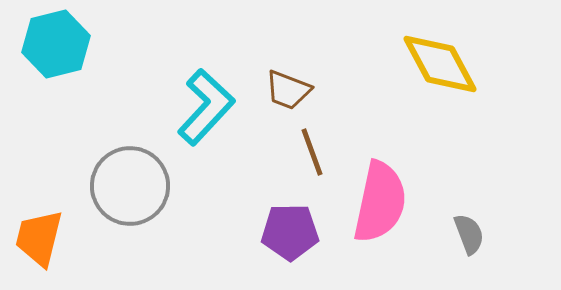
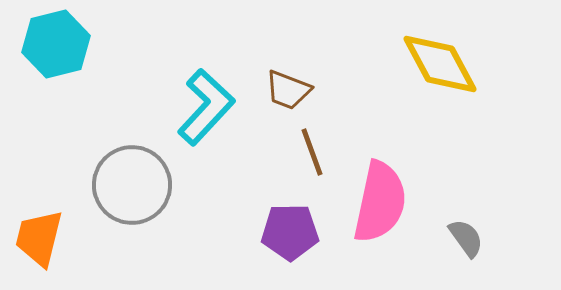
gray circle: moved 2 px right, 1 px up
gray semicircle: moved 3 px left, 4 px down; rotated 15 degrees counterclockwise
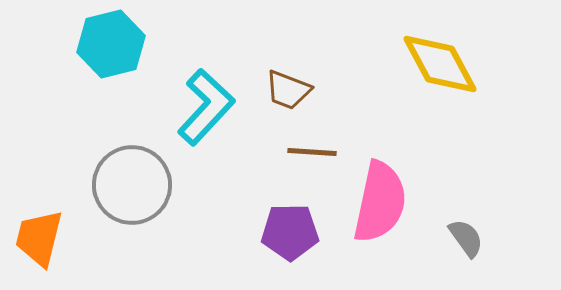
cyan hexagon: moved 55 px right
brown line: rotated 66 degrees counterclockwise
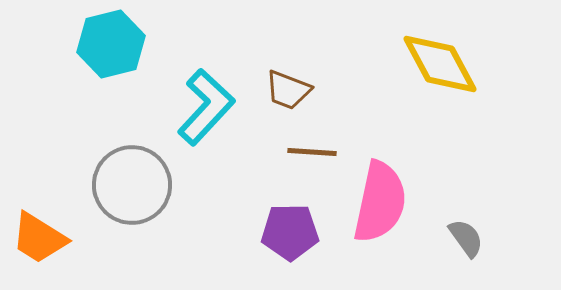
orange trapezoid: rotated 72 degrees counterclockwise
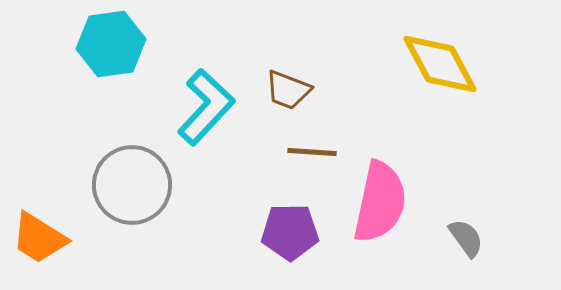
cyan hexagon: rotated 6 degrees clockwise
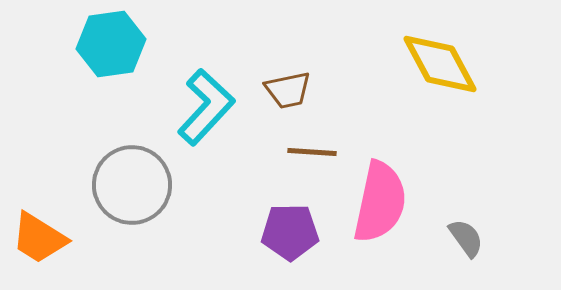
brown trapezoid: rotated 33 degrees counterclockwise
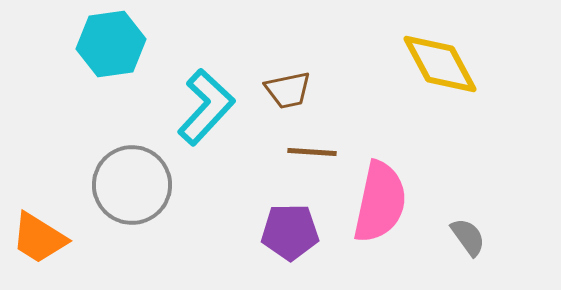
gray semicircle: moved 2 px right, 1 px up
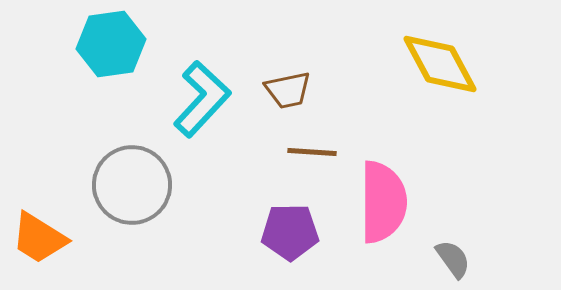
cyan L-shape: moved 4 px left, 8 px up
pink semicircle: moved 3 px right; rotated 12 degrees counterclockwise
gray semicircle: moved 15 px left, 22 px down
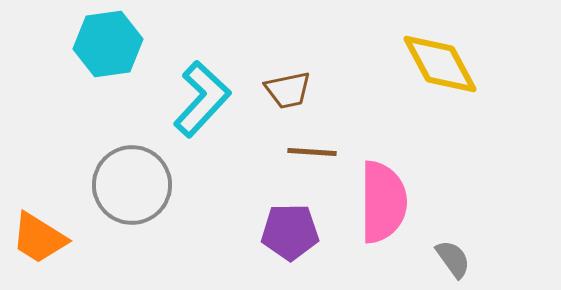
cyan hexagon: moved 3 px left
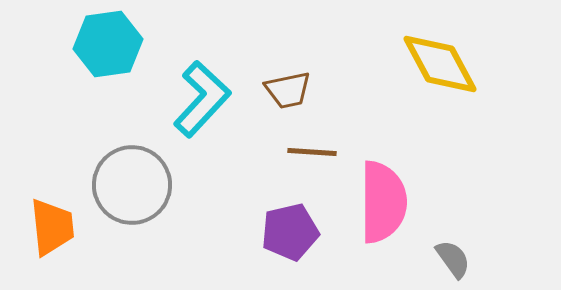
purple pentagon: rotated 12 degrees counterclockwise
orange trapezoid: moved 13 px right, 11 px up; rotated 128 degrees counterclockwise
